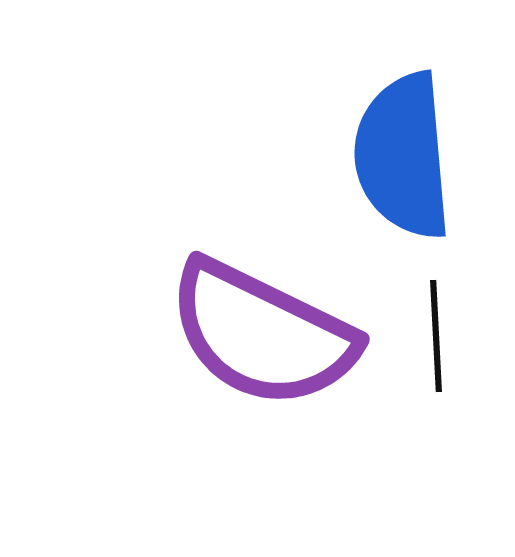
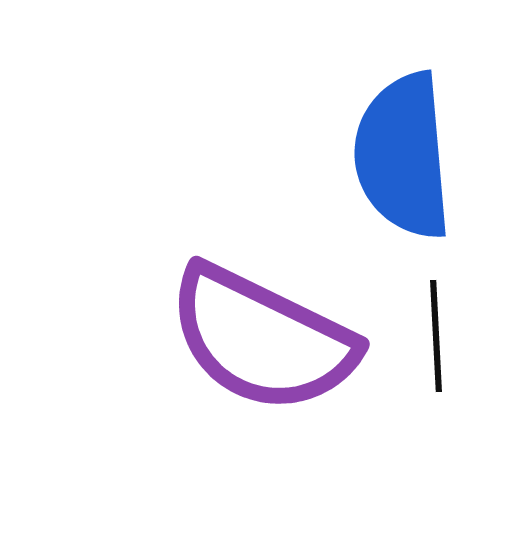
purple semicircle: moved 5 px down
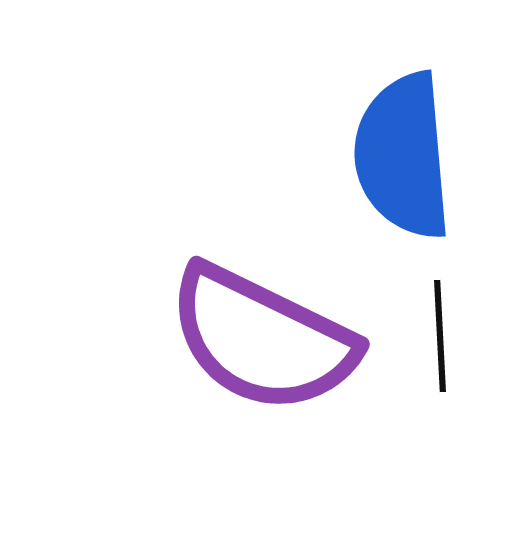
black line: moved 4 px right
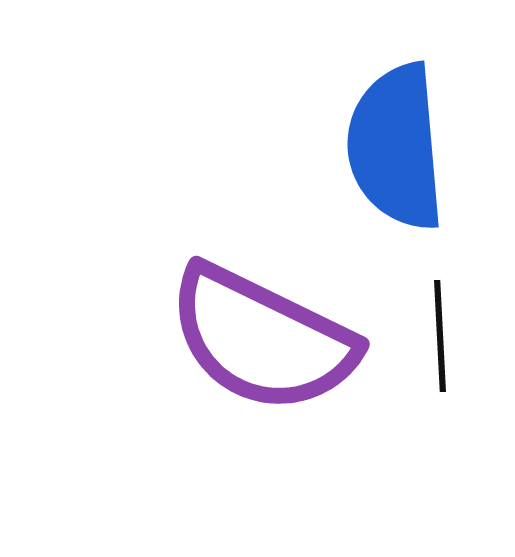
blue semicircle: moved 7 px left, 9 px up
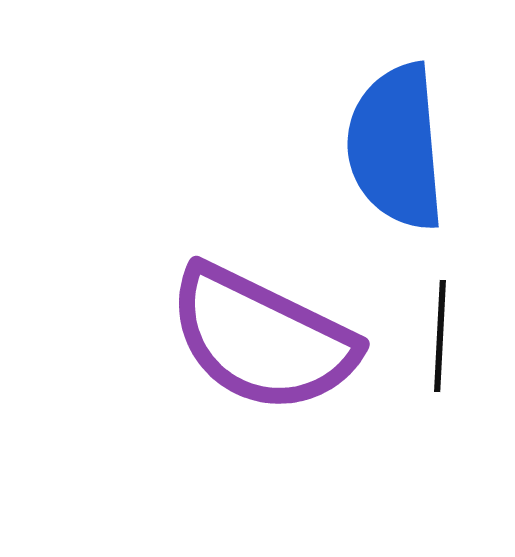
black line: rotated 6 degrees clockwise
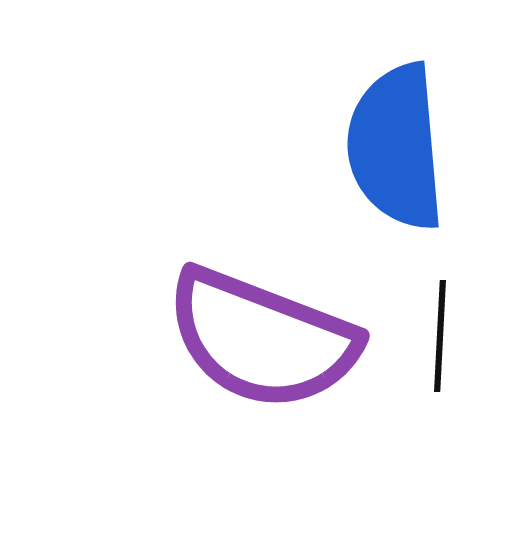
purple semicircle: rotated 5 degrees counterclockwise
